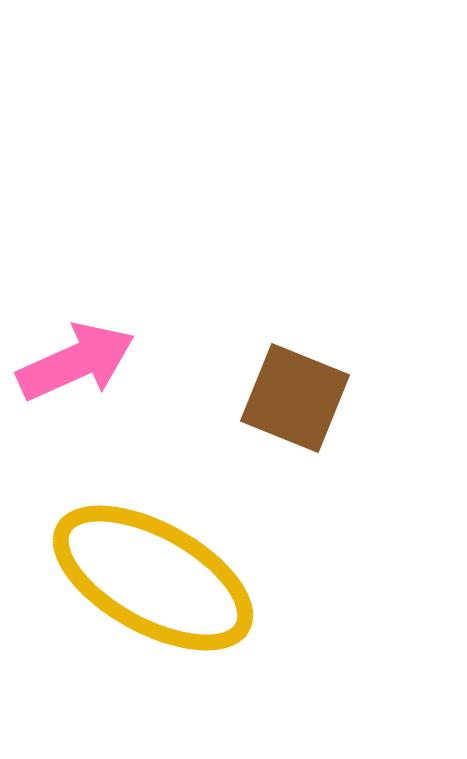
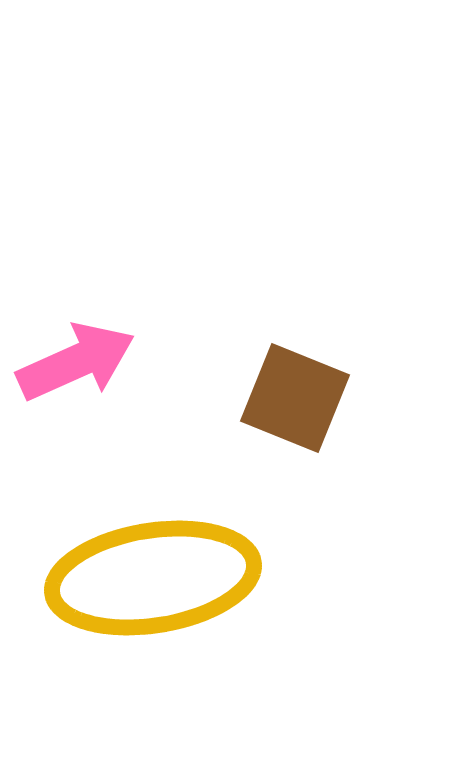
yellow ellipse: rotated 38 degrees counterclockwise
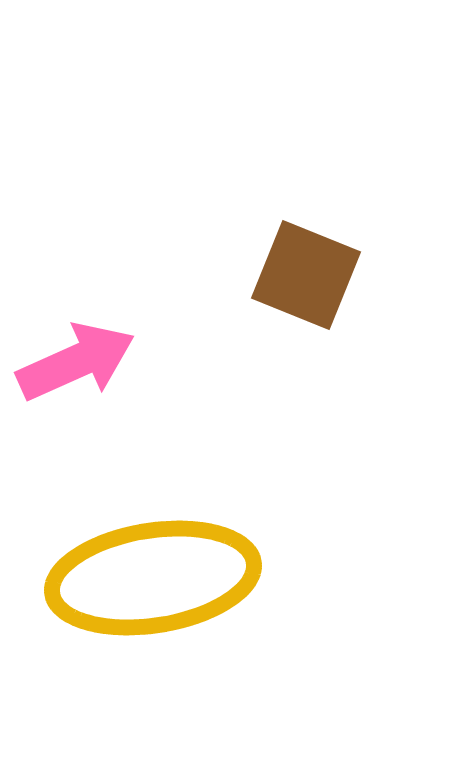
brown square: moved 11 px right, 123 px up
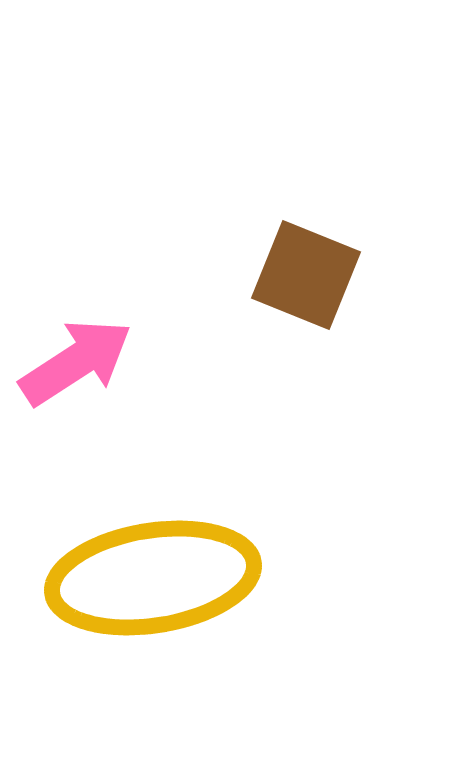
pink arrow: rotated 9 degrees counterclockwise
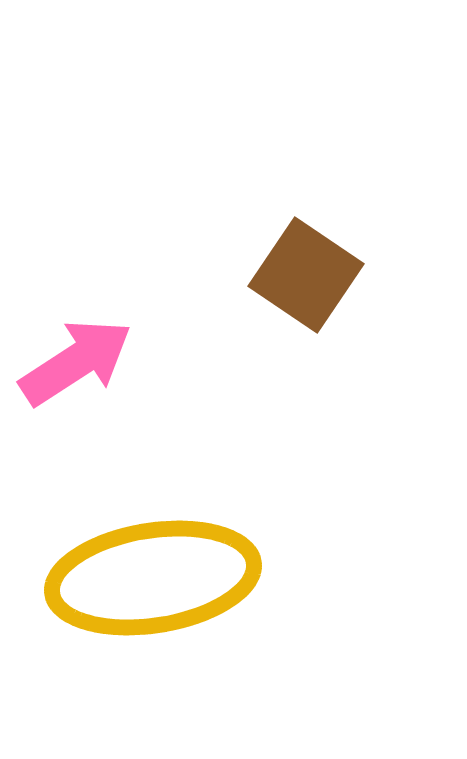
brown square: rotated 12 degrees clockwise
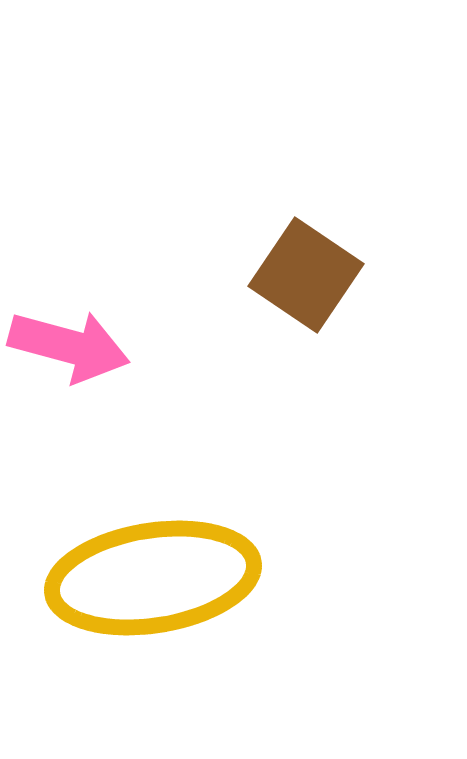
pink arrow: moved 7 px left, 16 px up; rotated 48 degrees clockwise
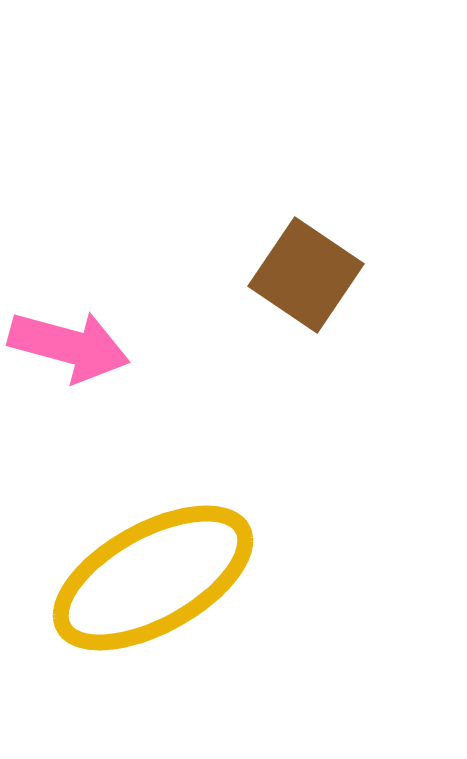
yellow ellipse: rotated 20 degrees counterclockwise
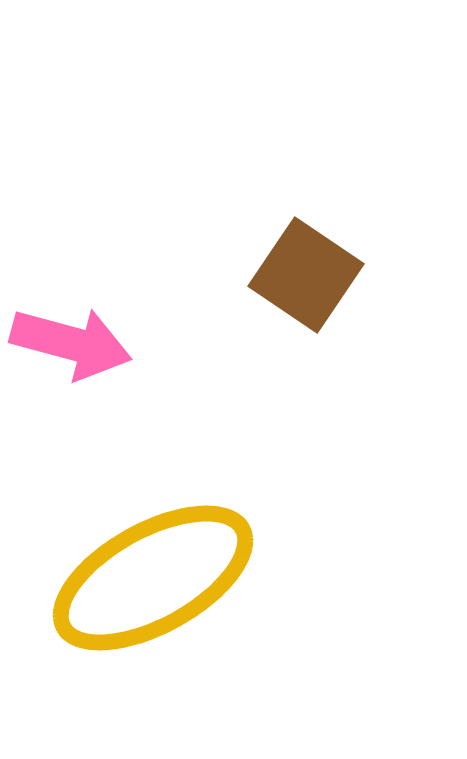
pink arrow: moved 2 px right, 3 px up
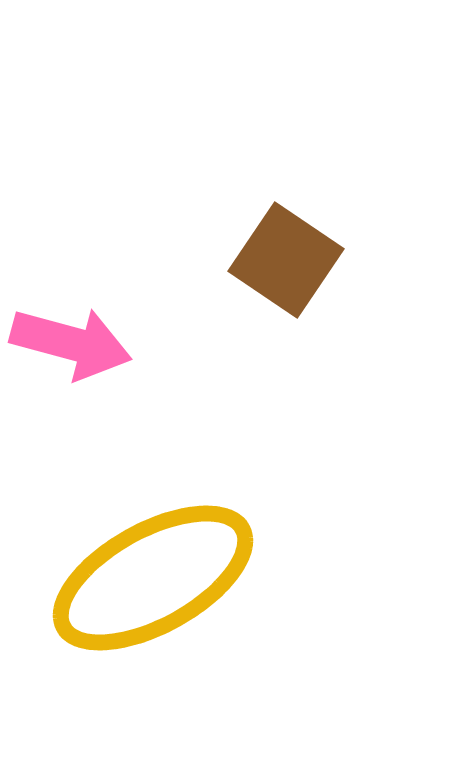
brown square: moved 20 px left, 15 px up
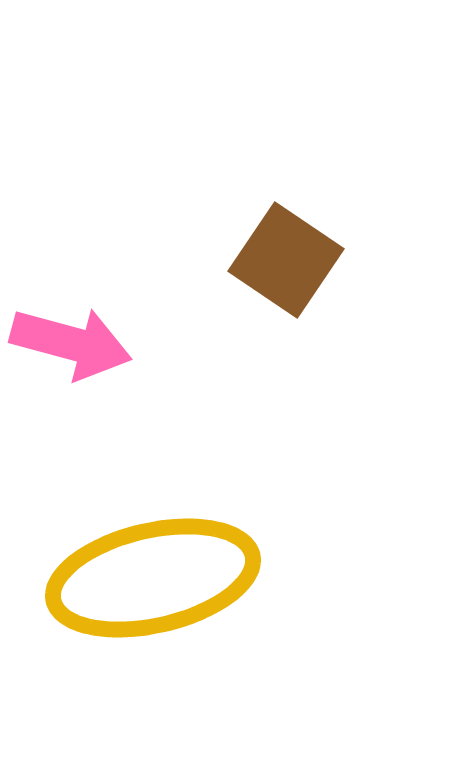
yellow ellipse: rotated 16 degrees clockwise
